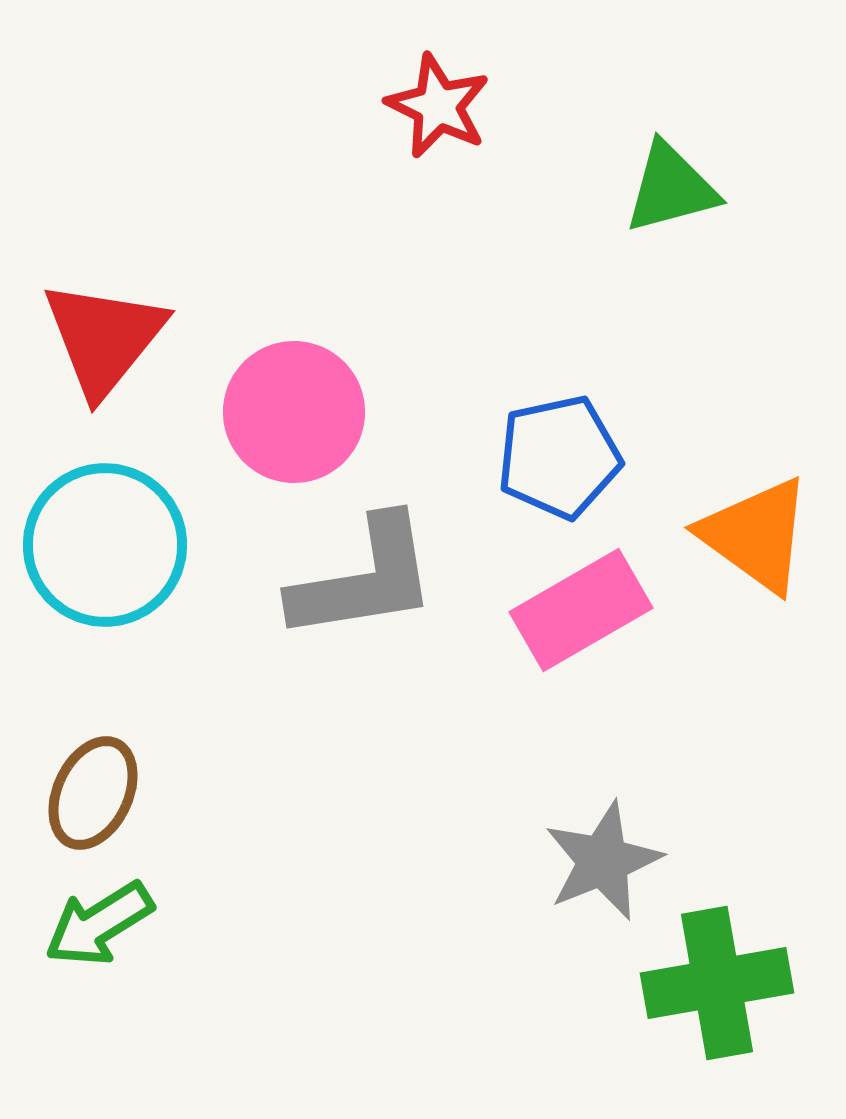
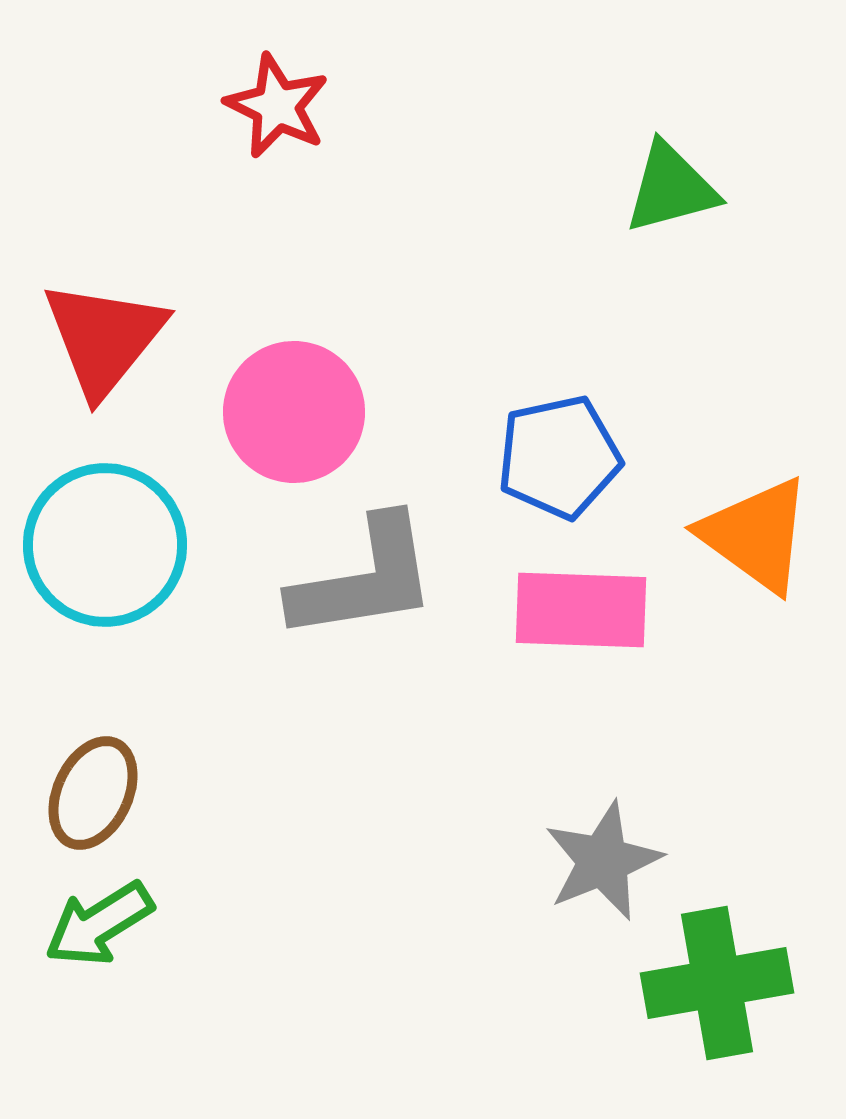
red star: moved 161 px left
pink rectangle: rotated 32 degrees clockwise
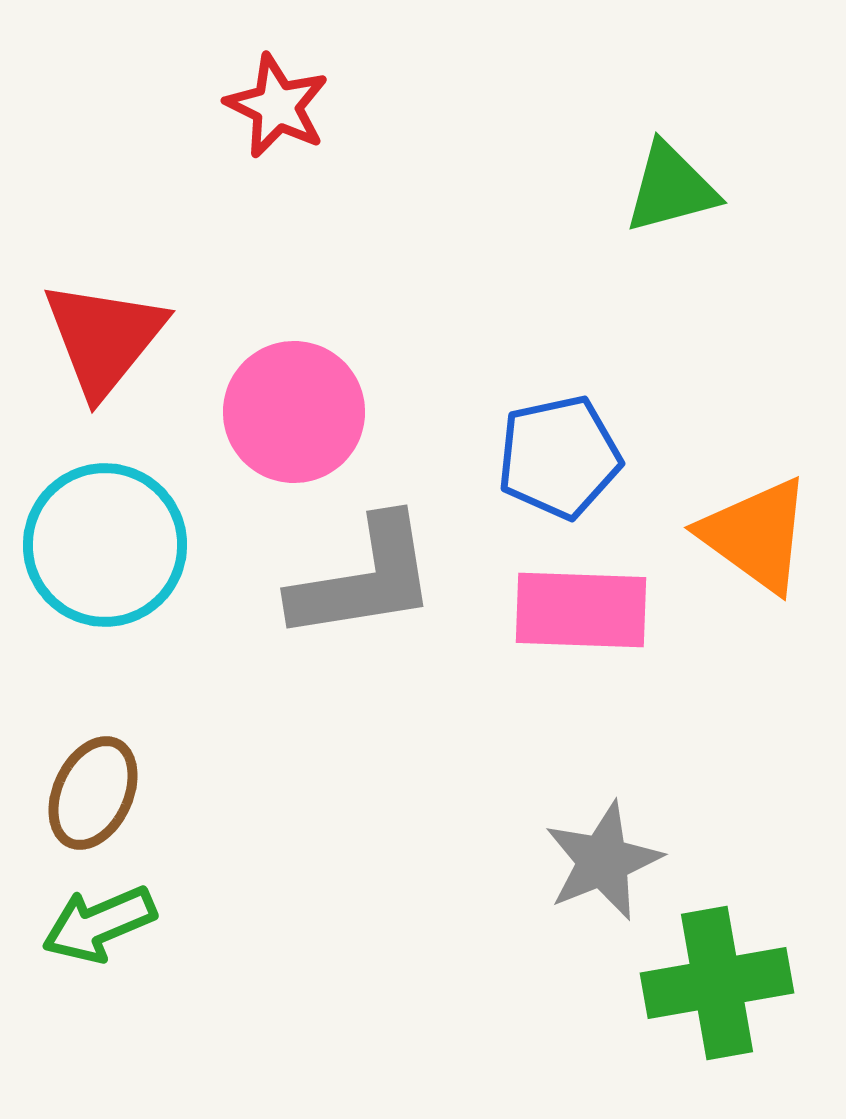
green arrow: rotated 9 degrees clockwise
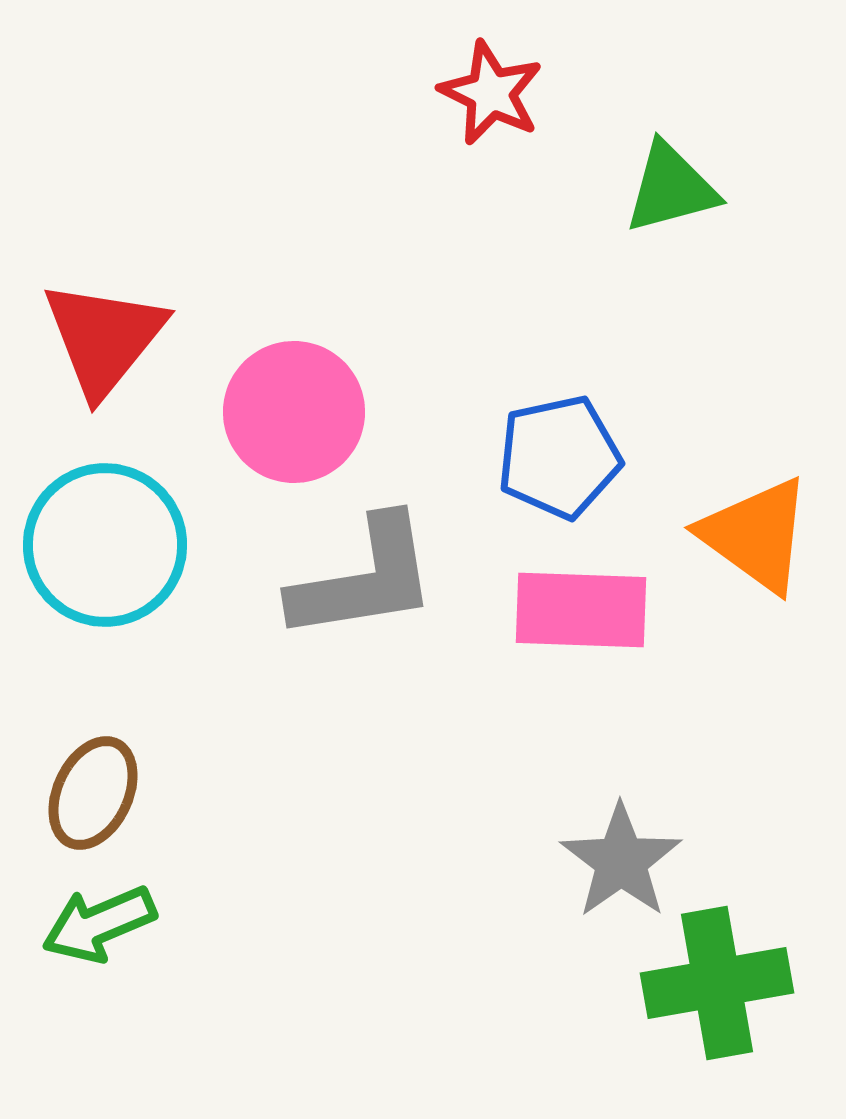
red star: moved 214 px right, 13 px up
gray star: moved 18 px right; rotated 13 degrees counterclockwise
